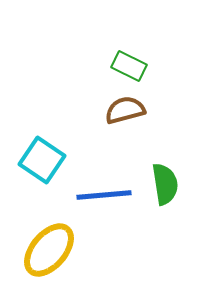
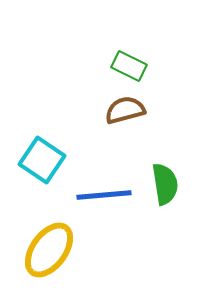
yellow ellipse: rotated 4 degrees counterclockwise
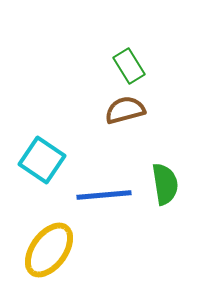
green rectangle: rotated 32 degrees clockwise
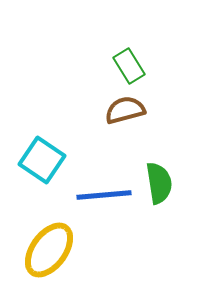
green semicircle: moved 6 px left, 1 px up
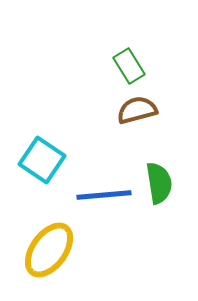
brown semicircle: moved 12 px right
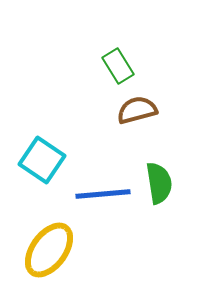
green rectangle: moved 11 px left
blue line: moved 1 px left, 1 px up
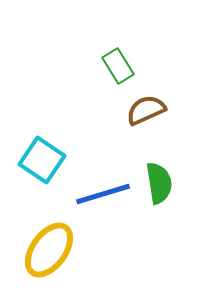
brown semicircle: moved 9 px right; rotated 9 degrees counterclockwise
blue line: rotated 12 degrees counterclockwise
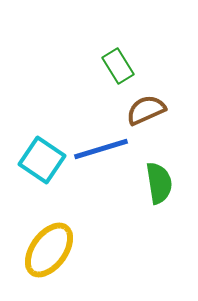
blue line: moved 2 px left, 45 px up
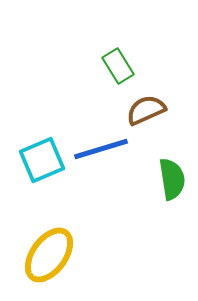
cyan square: rotated 33 degrees clockwise
green semicircle: moved 13 px right, 4 px up
yellow ellipse: moved 5 px down
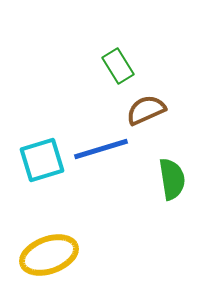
cyan square: rotated 6 degrees clockwise
yellow ellipse: rotated 34 degrees clockwise
